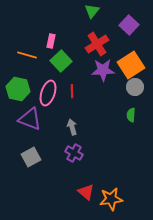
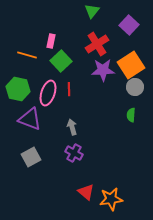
red line: moved 3 px left, 2 px up
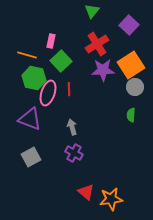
green hexagon: moved 16 px right, 11 px up
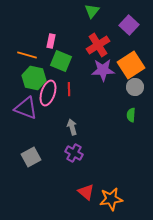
red cross: moved 1 px right, 1 px down
green square: rotated 25 degrees counterclockwise
purple triangle: moved 4 px left, 11 px up
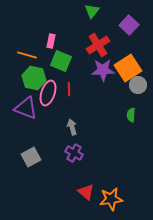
orange square: moved 3 px left, 3 px down
gray circle: moved 3 px right, 2 px up
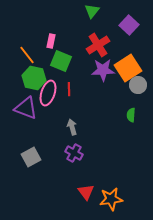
orange line: rotated 36 degrees clockwise
red triangle: rotated 12 degrees clockwise
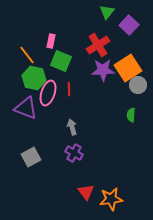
green triangle: moved 15 px right, 1 px down
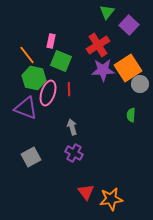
gray circle: moved 2 px right, 1 px up
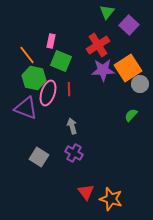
green semicircle: rotated 40 degrees clockwise
gray arrow: moved 1 px up
gray square: moved 8 px right; rotated 30 degrees counterclockwise
orange star: rotated 25 degrees clockwise
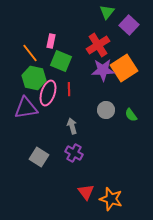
orange line: moved 3 px right, 2 px up
orange square: moved 4 px left
gray circle: moved 34 px left, 26 px down
purple triangle: rotated 30 degrees counterclockwise
green semicircle: rotated 80 degrees counterclockwise
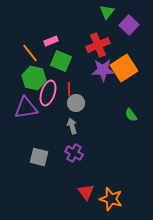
pink rectangle: rotated 56 degrees clockwise
red cross: rotated 10 degrees clockwise
gray circle: moved 30 px left, 7 px up
gray square: rotated 18 degrees counterclockwise
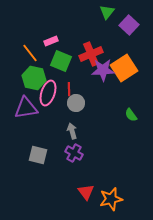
red cross: moved 7 px left, 9 px down
gray arrow: moved 5 px down
gray square: moved 1 px left, 2 px up
orange star: rotated 30 degrees counterclockwise
